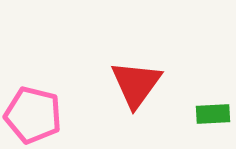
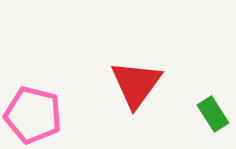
green rectangle: rotated 60 degrees clockwise
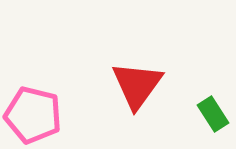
red triangle: moved 1 px right, 1 px down
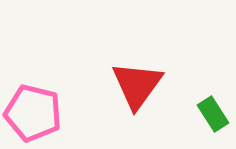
pink pentagon: moved 2 px up
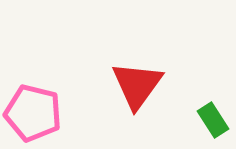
green rectangle: moved 6 px down
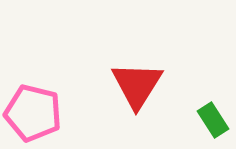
red triangle: rotated 4 degrees counterclockwise
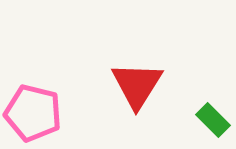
green rectangle: rotated 12 degrees counterclockwise
